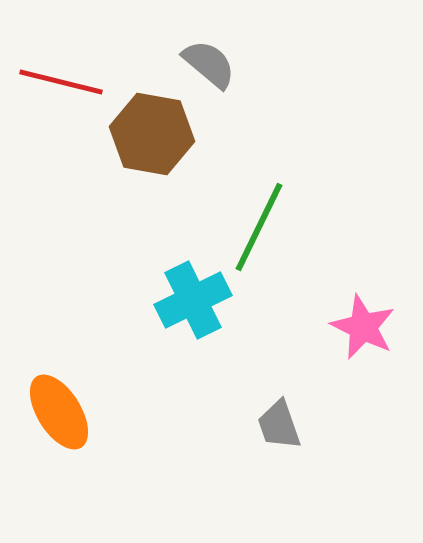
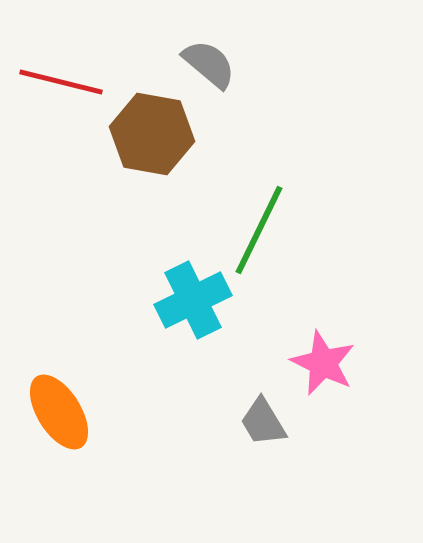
green line: moved 3 px down
pink star: moved 40 px left, 36 px down
gray trapezoid: moved 16 px left, 3 px up; rotated 12 degrees counterclockwise
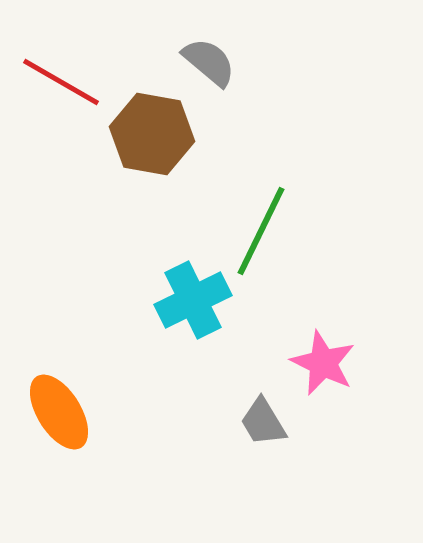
gray semicircle: moved 2 px up
red line: rotated 16 degrees clockwise
green line: moved 2 px right, 1 px down
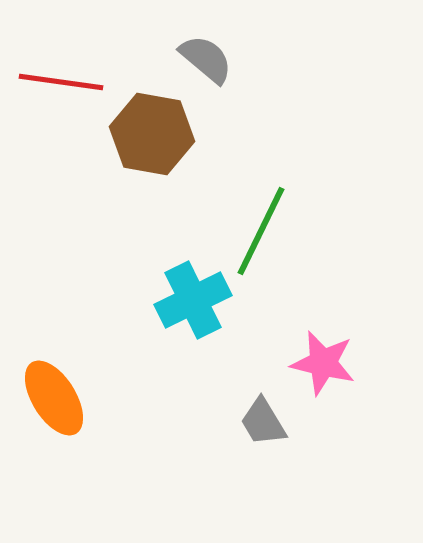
gray semicircle: moved 3 px left, 3 px up
red line: rotated 22 degrees counterclockwise
pink star: rotated 12 degrees counterclockwise
orange ellipse: moved 5 px left, 14 px up
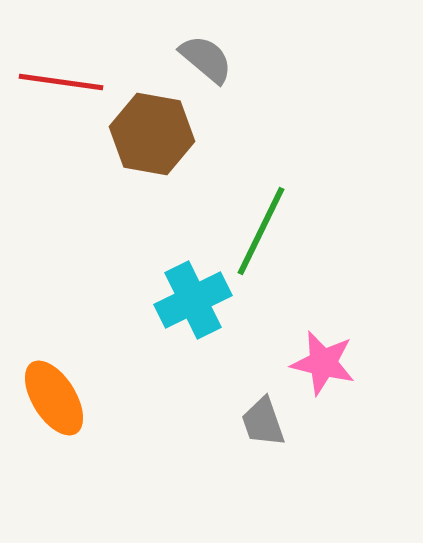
gray trapezoid: rotated 12 degrees clockwise
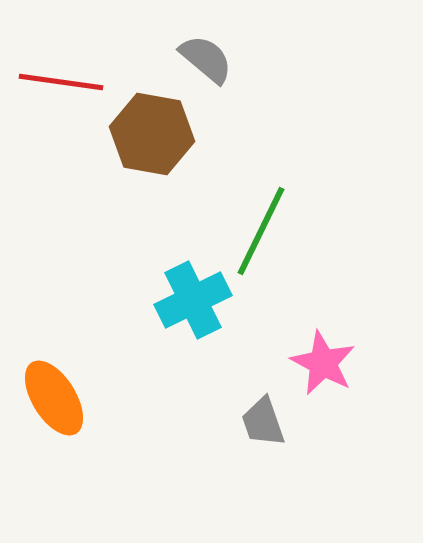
pink star: rotated 14 degrees clockwise
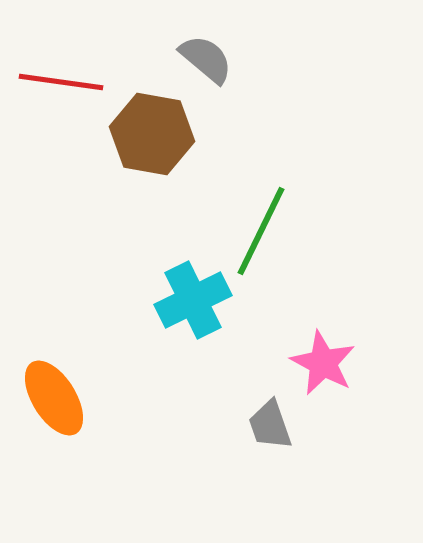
gray trapezoid: moved 7 px right, 3 px down
